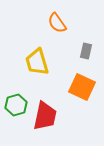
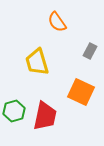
orange semicircle: moved 1 px up
gray rectangle: moved 4 px right; rotated 14 degrees clockwise
orange square: moved 1 px left, 5 px down
green hexagon: moved 2 px left, 6 px down
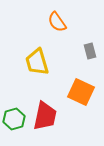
gray rectangle: rotated 42 degrees counterclockwise
green hexagon: moved 8 px down
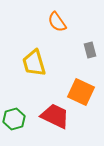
gray rectangle: moved 1 px up
yellow trapezoid: moved 3 px left, 1 px down
red trapezoid: moved 10 px right; rotated 76 degrees counterclockwise
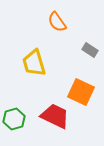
gray rectangle: rotated 42 degrees counterclockwise
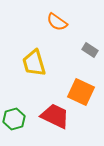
orange semicircle: rotated 20 degrees counterclockwise
